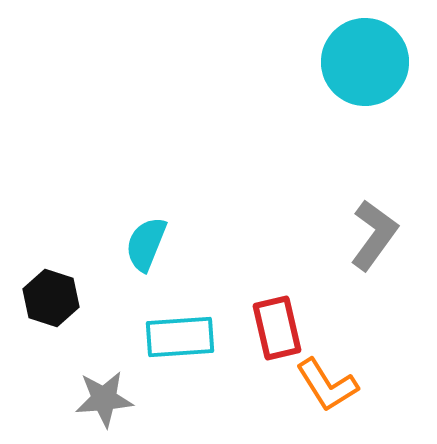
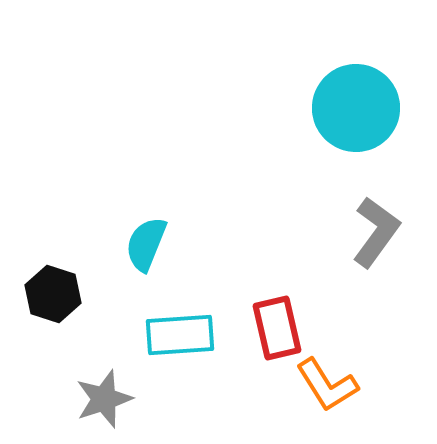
cyan circle: moved 9 px left, 46 px down
gray L-shape: moved 2 px right, 3 px up
black hexagon: moved 2 px right, 4 px up
cyan rectangle: moved 2 px up
gray star: rotated 14 degrees counterclockwise
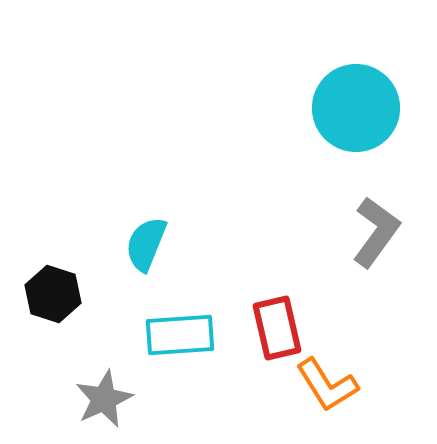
gray star: rotated 6 degrees counterclockwise
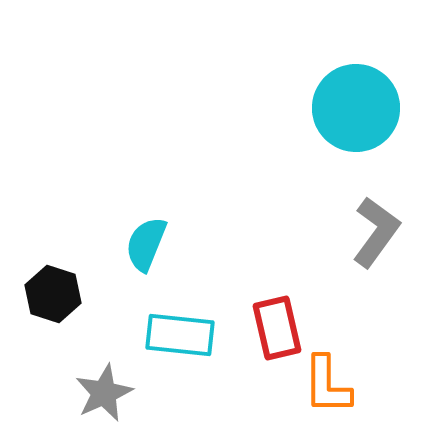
cyan rectangle: rotated 10 degrees clockwise
orange L-shape: rotated 32 degrees clockwise
gray star: moved 6 px up
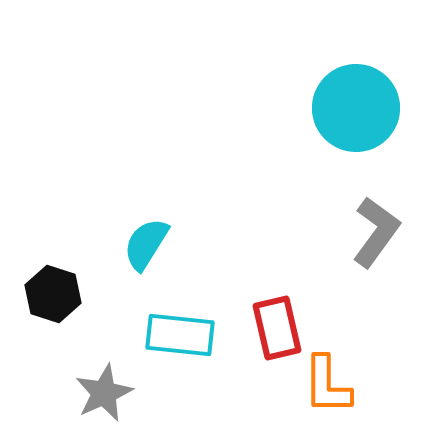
cyan semicircle: rotated 10 degrees clockwise
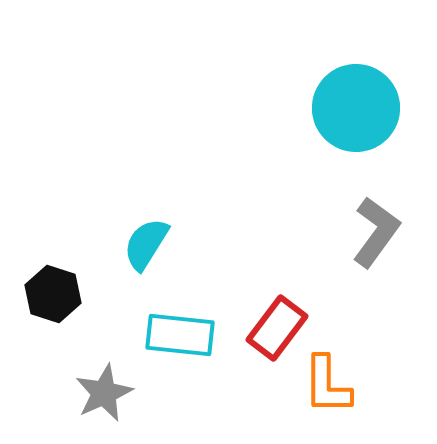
red rectangle: rotated 50 degrees clockwise
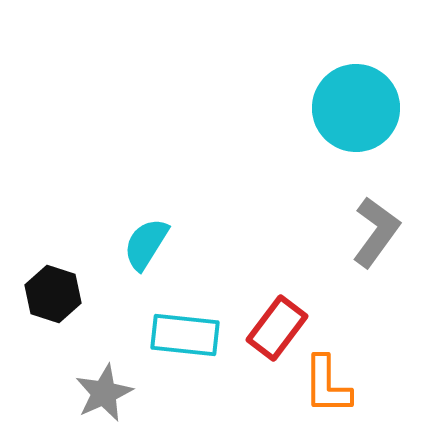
cyan rectangle: moved 5 px right
